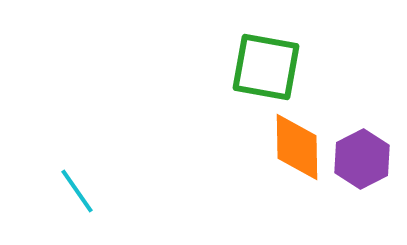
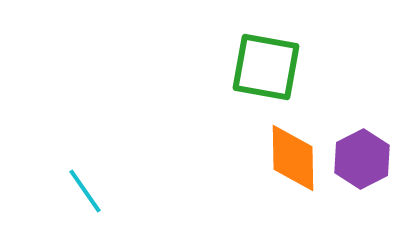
orange diamond: moved 4 px left, 11 px down
cyan line: moved 8 px right
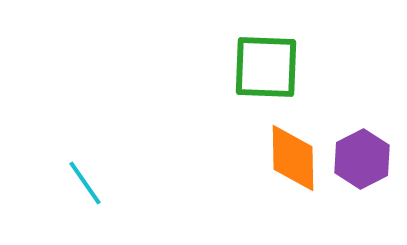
green square: rotated 8 degrees counterclockwise
cyan line: moved 8 px up
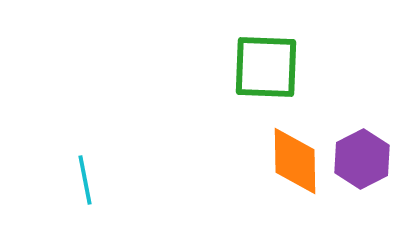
orange diamond: moved 2 px right, 3 px down
cyan line: moved 3 px up; rotated 24 degrees clockwise
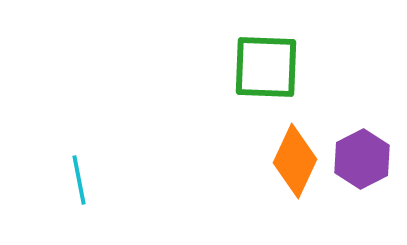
orange diamond: rotated 26 degrees clockwise
cyan line: moved 6 px left
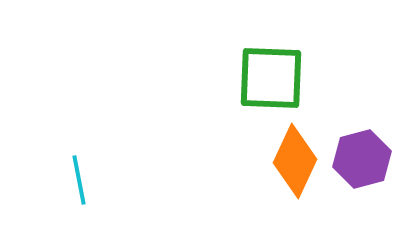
green square: moved 5 px right, 11 px down
purple hexagon: rotated 12 degrees clockwise
